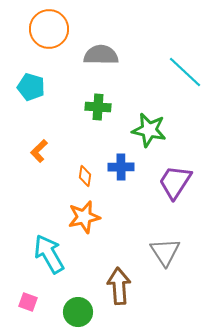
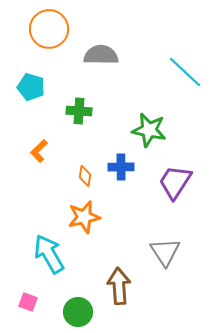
green cross: moved 19 px left, 4 px down
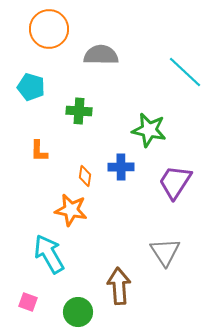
orange L-shape: rotated 45 degrees counterclockwise
orange star: moved 13 px left, 7 px up; rotated 24 degrees clockwise
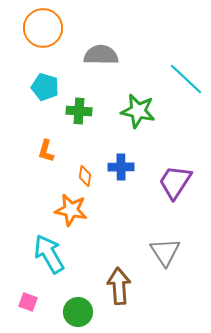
orange circle: moved 6 px left, 1 px up
cyan line: moved 1 px right, 7 px down
cyan pentagon: moved 14 px right
green star: moved 11 px left, 19 px up
orange L-shape: moved 7 px right; rotated 15 degrees clockwise
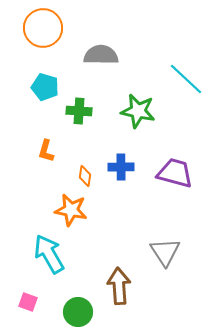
purple trapezoid: moved 9 px up; rotated 72 degrees clockwise
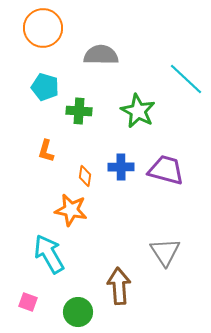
green star: rotated 16 degrees clockwise
purple trapezoid: moved 9 px left, 3 px up
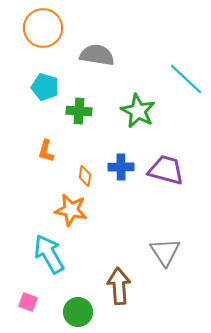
gray semicircle: moved 4 px left; rotated 8 degrees clockwise
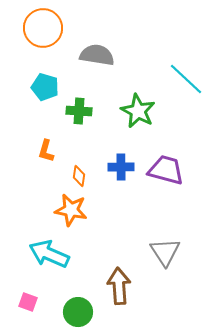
orange diamond: moved 6 px left
cyan arrow: rotated 36 degrees counterclockwise
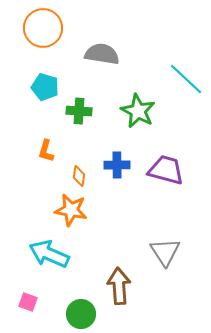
gray semicircle: moved 5 px right, 1 px up
blue cross: moved 4 px left, 2 px up
green circle: moved 3 px right, 2 px down
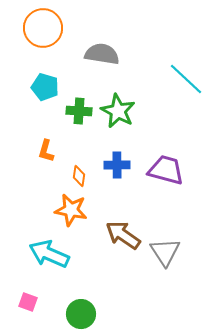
green star: moved 20 px left
brown arrow: moved 4 px right, 51 px up; rotated 51 degrees counterclockwise
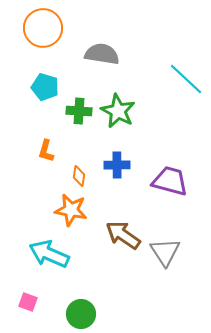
purple trapezoid: moved 4 px right, 11 px down
